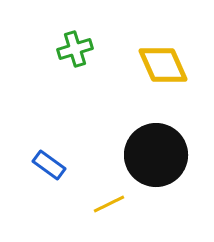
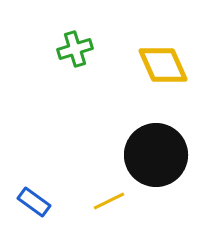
blue rectangle: moved 15 px left, 37 px down
yellow line: moved 3 px up
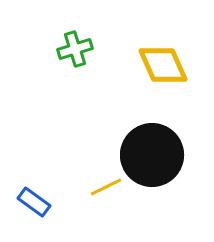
black circle: moved 4 px left
yellow line: moved 3 px left, 14 px up
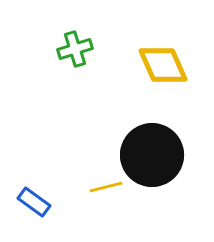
yellow line: rotated 12 degrees clockwise
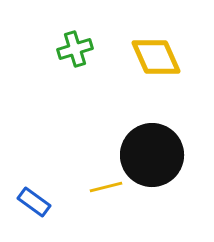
yellow diamond: moved 7 px left, 8 px up
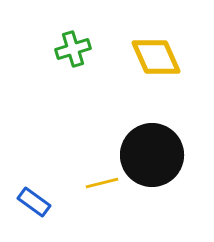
green cross: moved 2 px left
yellow line: moved 4 px left, 4 px up
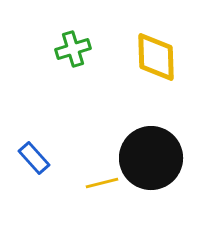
yellow diamond: rotated 22 degrees clockwise
black circle: moved 1 px left, 3 px down
blue rectangle: moved 44 px up; rotated 12 degrees clockwise
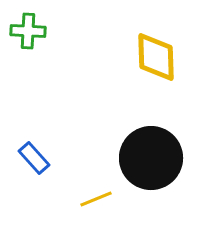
green cross: moved 45 px left, 18 px up; rotated 20 degrees clockwise
yellow line: moved 6 px left, 16 px down; rotated 8 degrees counterclockwise
